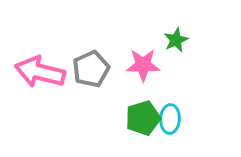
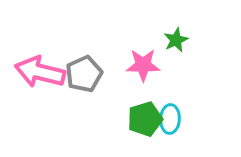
gray pentagon: moved 7 px left, 5 px down
green pentagon: moved 2 px right, 1 px down
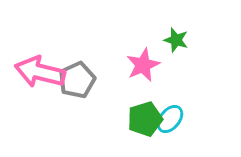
green star: rotated 30 degrees counterclockwise
pink star: rotated 24 degrees counterclockwise
gray pentagon: moved 7 px left, 6 px down
cyan ellipse: rotated 36 degrees clockwise
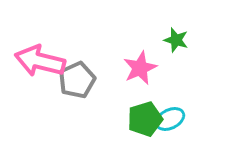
pink star: moved 3 px left, 3 px down
pink arrow: moved 11 px up
cyan ellipse: rotated 24 degrees clockwise
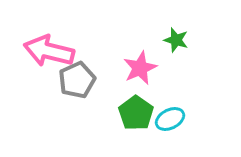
pink arrow: moved 9 px right, 10 px up
green pentagon: moved 9 px left, 6 px up; rotated 20 degrees counterclockwise
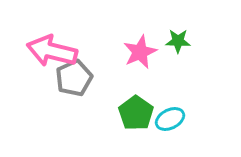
green star: moved 2 px right, 1 px down; rotated 15 degrees counterclockwise
pink arrow: moved 3 px right
pink star: moved 16 px up
gray pentagon: moved 3 px left, 2 px up
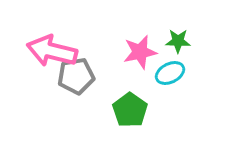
pink star: rotated 12 degrees clockwise
gray pentagon: moved 2 px right, 2 px up; rotated 15 degrees clockwise
green pentagon: moved 6 px left, 3 px up
cyan ellipse: moved 46 px up
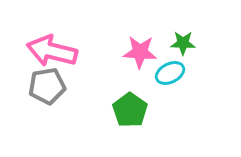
green star: moved 5 px right, 2 px down
pink star: rotated 16 degrees clockwise
gray pentagon: moved 29 px left, 10 px down
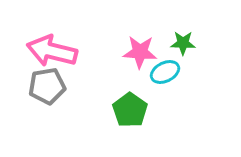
cyan ellipse: moved 5 px left, 1 px up
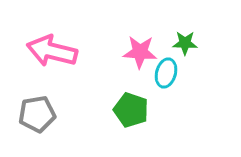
green star: moved 2 px right
cyan ellipse: moved 1 px right, 1 px down; rotated 48 degrees counterclockwise
gray pentagon: moved 10 px left, 28 px down
green pentagon: moved 1 px right; rotated 16 degrees counterclockwise
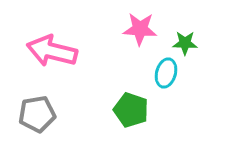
pink star: moved 23 px up
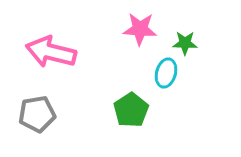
pink arrow: moved 1 px left, 1 px down
green pentagon: rotated 20 degrees clockwise
